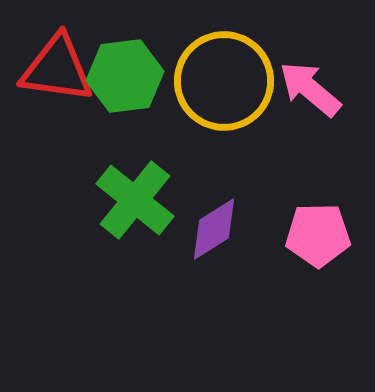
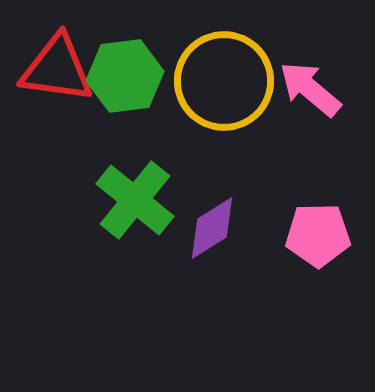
purple diamond: moved 2 px left, 1 px up
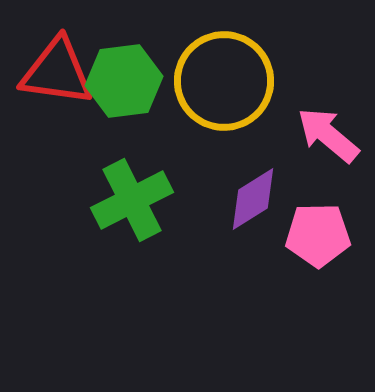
red triangle: moved 3 px down
green hexagon: moved 1 px left, 5 px down
pink arrow: moved 18 px right, 46 px down
green cross: moved 3 px left; rotated 24 degrees clockwise
purple diamond: moved 41 px right, 29 px up
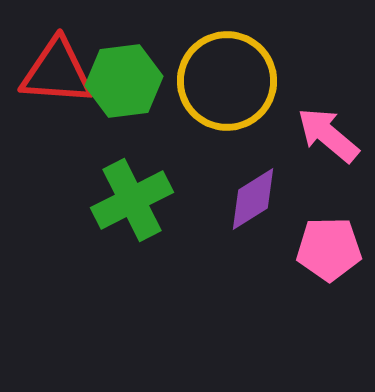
red triangle: rotated 4 degrees counterclockwise
yellow circle: moved 3 px right
pink pentagon: moved 11 px right, 14 px down
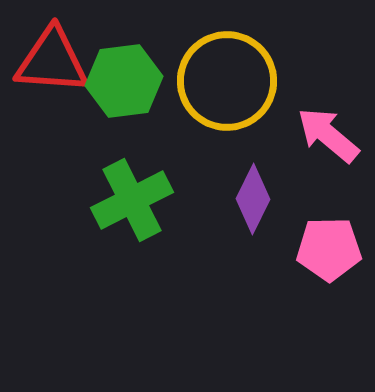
red triangle: moved 5 px left, 11 px up
purple diamond: rotated 32 degrees counterclockwise
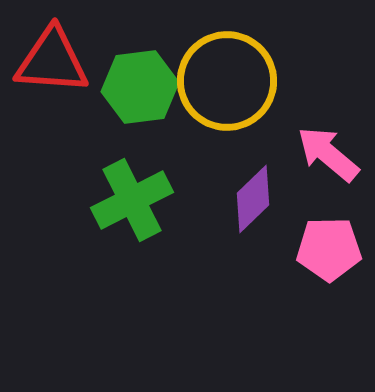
green hexagon: moved 16 px right, 6 px down
pink arrow: moved 19 px down
purple diamond: rotated 20 degrees clockwise
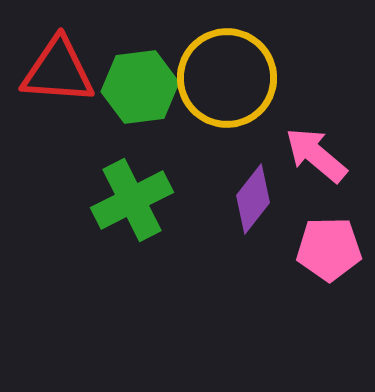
red triangle: moved 6 px right, 10 px down
yellow circle: moved 3 px up
pink arrow: moved 12 px left, 1 px down
purple diamond: rotated 8 degrees counterclockwise
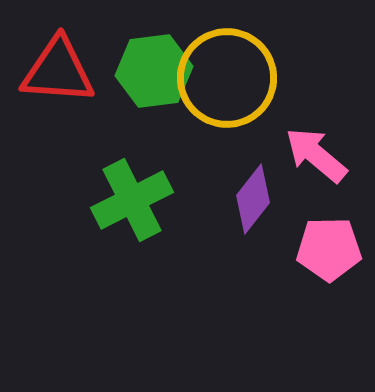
green hexagon: moved 14 px right, 16 px up
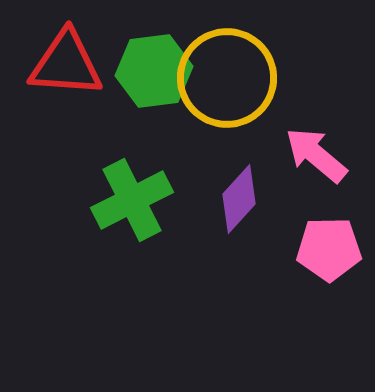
red triangle: moved 8 px right, 7 px up
purple diamond: moved 14 px left; rotated 4 degrees clockwise
